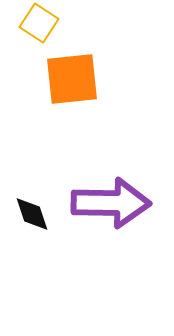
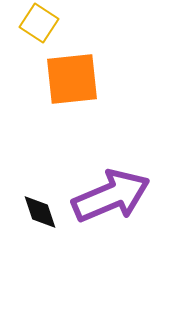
purple arrow: moved 7 px up; rotated 24 degrees counterclockwise
black diamond: moved 8 px right, 2 px up
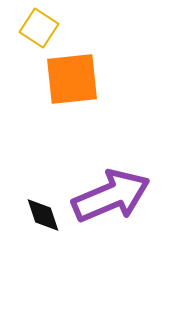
yellow square: moved 5 px down
black diamond: moved 3 px right, 3 px down
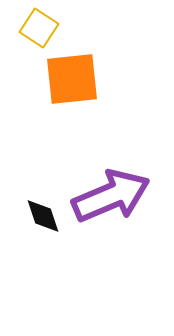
black diamond: moved 1 px down
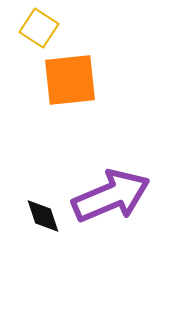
orange square: moved 2 px left, 1 px down
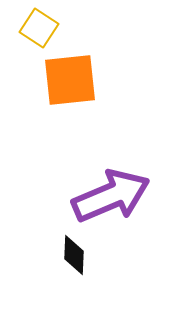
black diamond: moved 31 px right, 39 px down; rotated 21 degrees clockwise
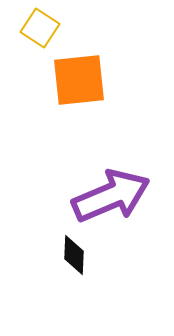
yellow square: moved 1 px right
orange square: moved 9 px right
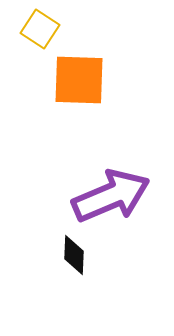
yellow square: moved 1 px down
orange square: rotated 8 degrees clockwise
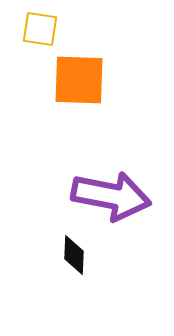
yellow square: rotated 24 degrees counterclockwise
purple arrow: rotated 34 degrees clockwise
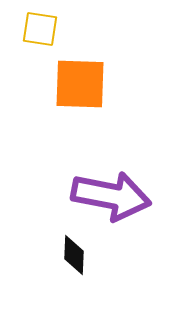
orange square: moved 1 px right, 4 px down
